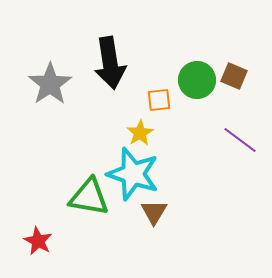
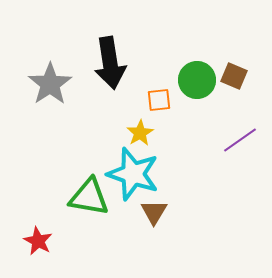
purple line: rotated 72 degrees counterclockwise
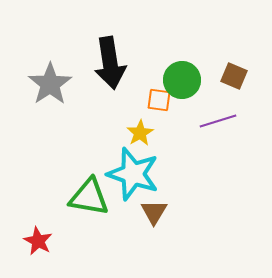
green circle: moved 15 px left
orange square: rotated 15 degrees clockwise
purple line: moved 22 px left, 19 px up; rotated 18 degrees clockwise
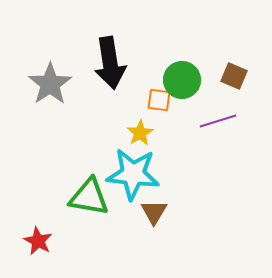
cyan star: rotated 12 degrees counterclockwise
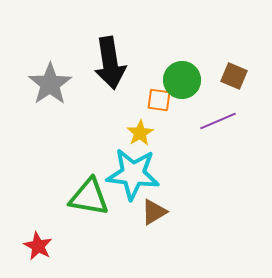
purple line: rotated 6 degrees counterclockwise
brown triangle: rotated 28 degrees clockwise
red star: moved 5 px down
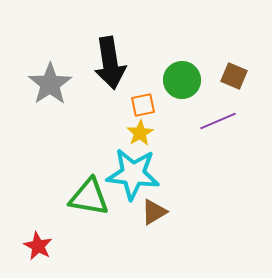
orange square: moved 16 px left, 5 px down; rotated 20 degrees counterclockwise
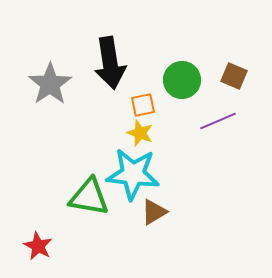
yellow star: rotated 20 degrees counterclockwise
